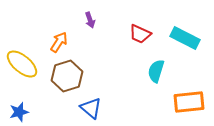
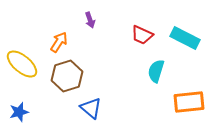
red trapezoid: moved 2 px right, 1 px down
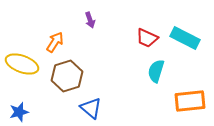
red trapezoid: moved 5 px right, 3 px down
orange arrow: moved 4 px left
yellow ellipse: rotated 20 degrees counterclockwise
orange rectangle: moved 1 px right, 1 px up
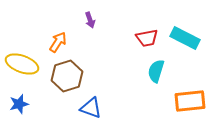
red trapezoid: rotated 35 degrees counterclockwise
orange arrow: moved 3 px right
blue triangle: rotated 20 degrees counterclockwise
blue star: moved 8 px up
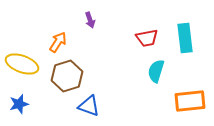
cyan rectangle: rotated 56 degrees clockwise
blue triangle: moved 2 px left, 2 px up
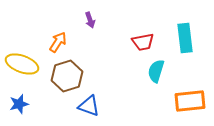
red trapezoid: moved 4 px left, 4 px down
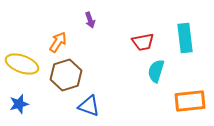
brown hexagon: moved 1 px left, 1 px up
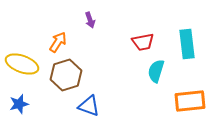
cyan rectangle: moved 2 px right, 6 px down
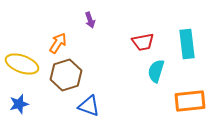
orange arrow: moved 1 px down
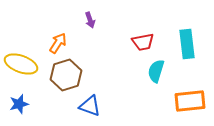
yellow ellipse: moved 1 px left
blue triangle: moved 1 px right
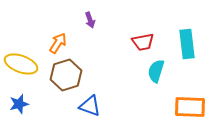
orange rectangle: moved 6 px down; rotated 8 degrees clockwise
